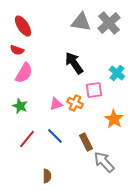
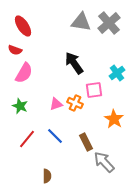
red semicircle: moved 2 px left
cyan cross: rotated 14 degrees clockwise
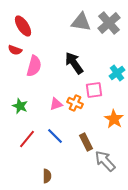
pink semicircle: moved 10 px right, 7 px up; rotated 15 degrees counterclockwise
gray arrow: moved 1 px right, 1 px up
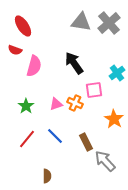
green star: moved 6 px right; rotated 14 degrees clockwise
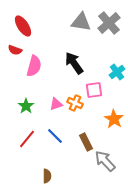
cyan cross: moved 1 px up
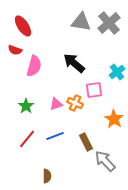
black arrow: rotated 15 degrees counterclockwise
blue line: rotated 66 degrees counterclockwise
